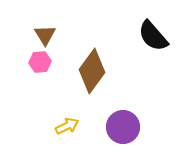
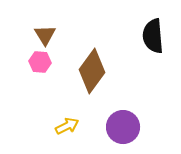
black semicircle: rotated 36 degrees clockwise
pink hexagon: rotated 10 degrees clockwise
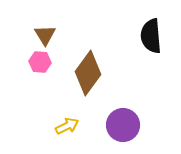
black semicircle: moved 2 px left
brown diamond: moved 4 px left, 2 px down
purple circle: moved 2 px up
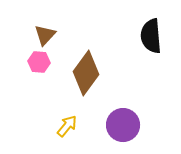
brown triangle: rotated 15 degrees clockwise
pink hexagon: moved 1 px left
brown diamond: moved 2 px left
yellow arrow: rotated 25 degrees counterclockwise
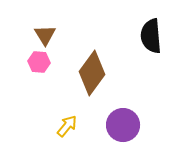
brown triangle: rotated 15 degrees counterclockwise
brown diamond: moved 6 px right
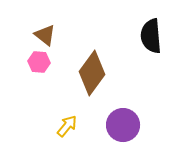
brown triangle: rotated 20 degrees counterclockwise
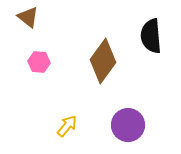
brown triangle: moved 17 px left, 18 px up
brown diamond: moved 11 px right, 12 px up
purple circle: moved 5 px right
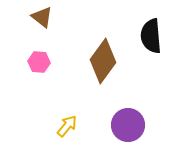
brown triangle: moved 14 px right
